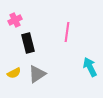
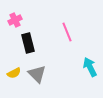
pink line: rotated 30 degrees counterclockwise
gray triangle: rotated 42 degrees counterclockwise
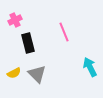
pink line: moved 3 px left
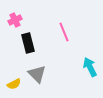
yellow semicircle: moved 11 px down
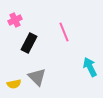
black rectangle: moved 1 px right; rotated 42 degrees clockwise
gray triangle: moved 3 px down
yellow semicircle: rotated 16 degrees clockwise
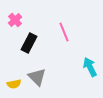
pink cross: rotated 16 degrees counterclockwise
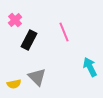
black rectangle: moved 3 px up
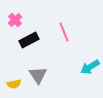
black rectangle: rotated 36 degrees clockwise
cyan arrow: rotated 96 degrees counterclockwise
gray triangle: moved 1 px right, 2 px up; rotated 12 degrees clockwise
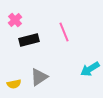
black rectangle: rotated 12 degrees clockwise
cyan arrow: moved 2 px down
gray triangle: moved 1 px right, 2 px down; rotated 30 degrees clockwise
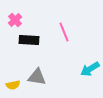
black rectangle: rotated 18 degrees clockwise
gray triangle: moved 2 px left; rotated 42 degrees clockwise
yellow semicircle: moved 1 px left, 1 px down
